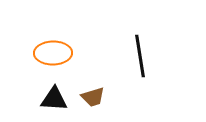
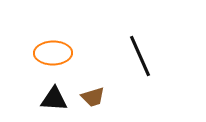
black line: rotated 15 degrees counterclockwise
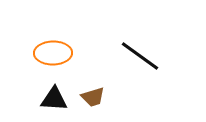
black line: rotated 30 degrees counterclockwise
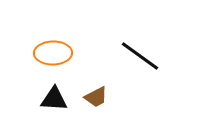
brown trapezoid: moved 3 px right; rotated 10 degrees counterclockwise
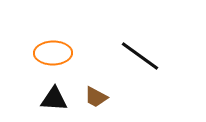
brown trapezoid: rotated 55 degrees clockwise
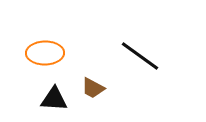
orange ellipse: moved 8 px left
brown trapezoid: moved 3 px left, 9 px up
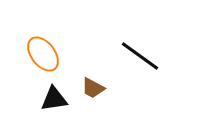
orange ellipse: moved 2 px left, 1 px down; rotated 54 degrees clockwise
black triangle: rotated 12 degrees counterclockwise
